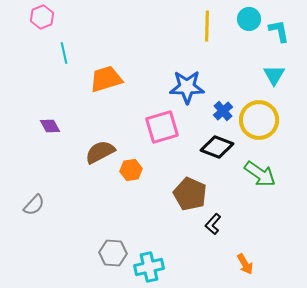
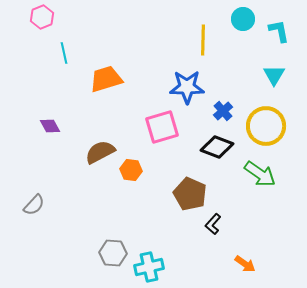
cyan circle: moved 6 px left
yellow line: moved 4 px left, 14 px down
yellow circle: moved 7 px right, 6 px down
orange hexagon: rotated 15 degrees clockwise
orange arrow: rotated 25 degrees counterclockwise
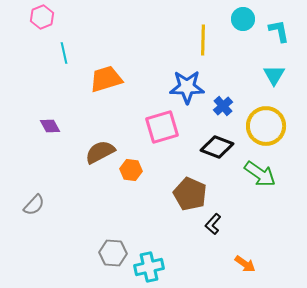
blue cross: moved 5 px up
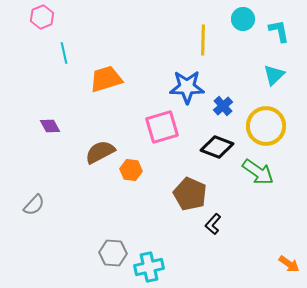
cyan triangle: rotated 15 degrees clockwise
green arrow: moved 2 px left, 2 px up
orange arrow: moved 44 px right
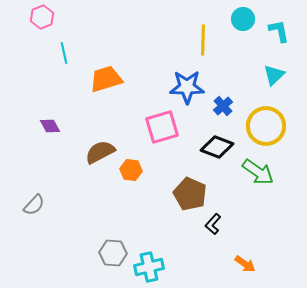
orange arrow: moved 44 px left
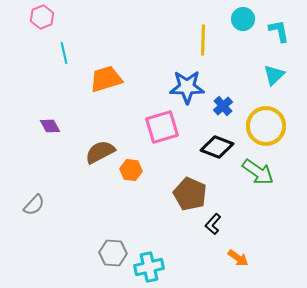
orange arrow: moved 7 px left, 6 px up
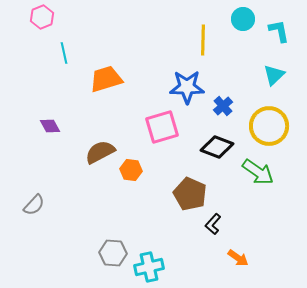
yellow circle: moved 3 px right
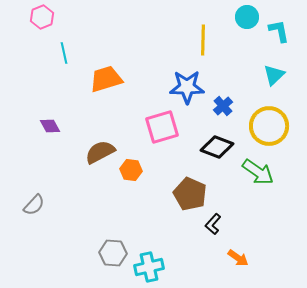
cyan circle: moved 4 px right, 2 px up
